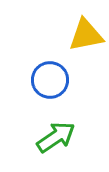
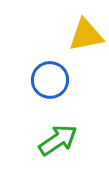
green arrow: moved 2 px right, 3 px down
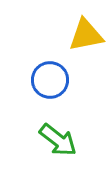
green arrow: rotated 72 degrees clockwise
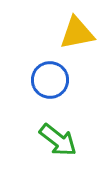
yellow triangle: moved 9 px left, 2 px up
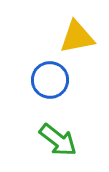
yellow triangle: moved 4 px down
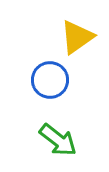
yellow triangle: rotated 24 degrees counterclockwise
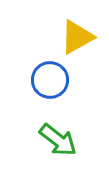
yellow triangle: rotated 6 degrees clockwise
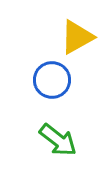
blue circle: moved 2 px right
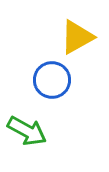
green arrow: moved 31 px left, 9 px up; rotated 9 degrees counterclockwise
